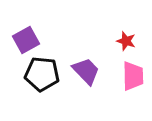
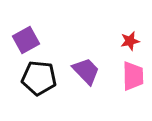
red star: moved 4 px right; rotated 30 degrees counterclockwise
black pentagon: moved 3 px left, 4 px down
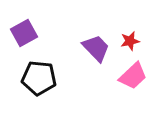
purple square: moved 2 px left, 7 px up
purple trapezoid: moved 10 px right, 23 px up
pink trapezoid: rotated 48 degrees clockwise
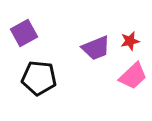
purple trapezoid: rotated 112 degrees clockwise
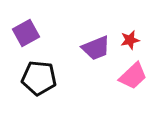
purple square: moved 2 px right
red star: moved 1 px up
